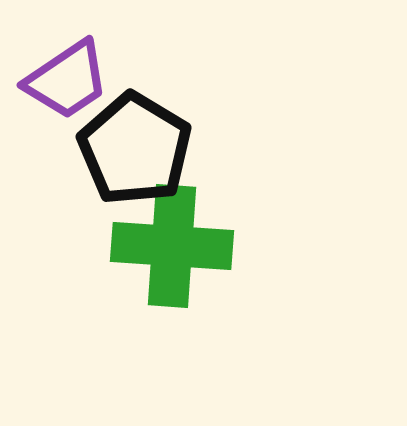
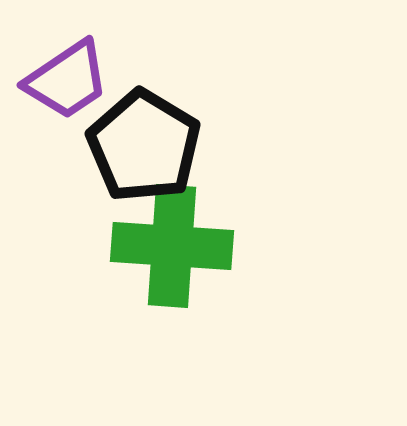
black pentagon: moved 9 px right, 3 px up
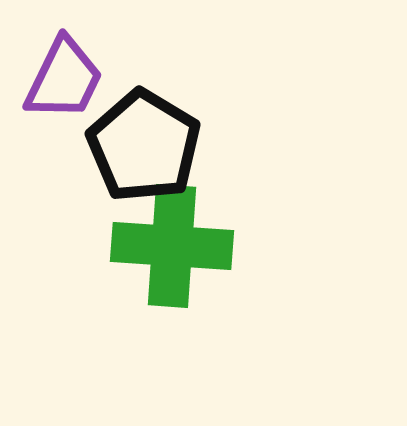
purple trapezoid: moved 3 px left, 1 px up; rotated 30 degrees counterclockwise
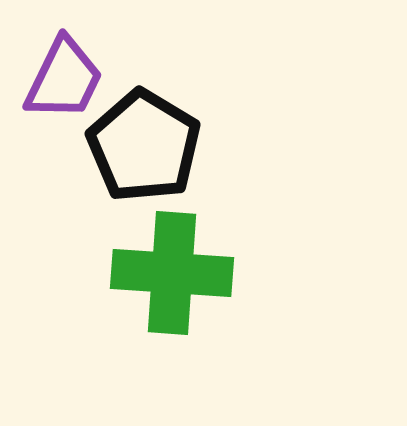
green cross: moved 27 px down
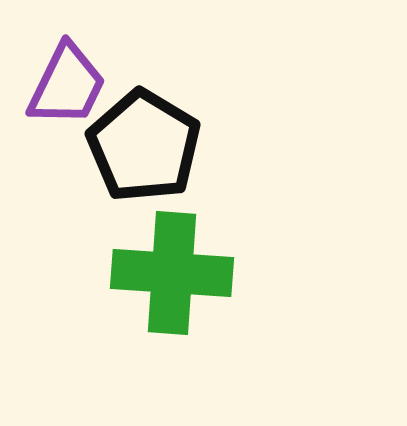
purple trapezoid: moved 3 px right, 6 px down
